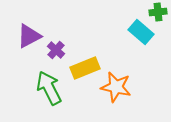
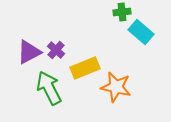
green cross: moved 36 px left
purple triangle: moved 16 px down
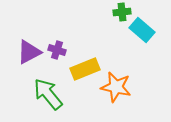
cyan rectangle: moved 1 px right, 2 px up
purple cross: moved 1 px right; rotated 24 degrees counterclockwise
yellow rectangle: moved 1 px down
green arrow: moved 1 px left, 6 px down; rotated 12 degrees counterclockwise
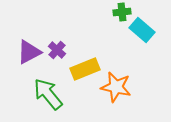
purple cross: rotated 24 degrees clockwise
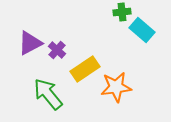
purple triangle: moved 1 px right, 9 px up
yellow rectangle: rotated 12 degrees counterclockwise
orange star: rotated 20 degrees counterclockwise
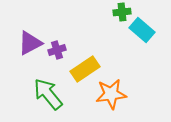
purple cross: rotated 30 degrees clockwise
orange star: moved 5 px left, 7 px down
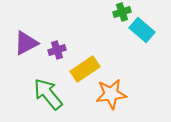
green cross: rotated 12 degrees counterclockwise
purple triangle: moved 4 px left
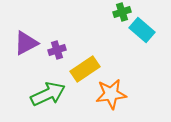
green arrow: rotated 104 degrees clockwise
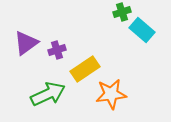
purple triangle: rotated 8 degrees counterclockwise
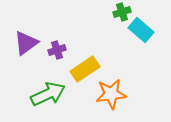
cyan rectangle: moved 1 px left
